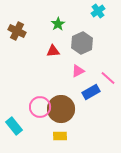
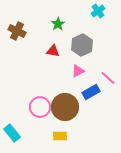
gray hexagon: moved 2 px down
red triangle: rotated 16 degrees clockwise
brown circle: moved 4 px right, 2 px up
cyan rectangle: moved 2 px left, 7 px down
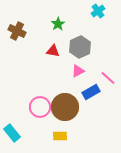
gray hexagon: moved 2 px left, 2 px down
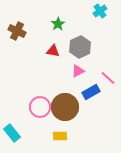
cyan cross: moved 2 px right
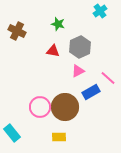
green star: rotated 24 degrees counterclockwise
yellow rectangle: moved 1 px left, 1 px down
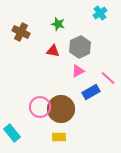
cyan cross: moved 2 px down
brown cross: moved 4 px right, 1 px down
brown circle: moved 4 px left, 2 px down
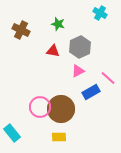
cyan cross: rotated 24 degrees counterclockwise
brown cross: moved 2 px up
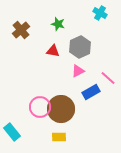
brown cross: rotated 24 degrees clockwise
cyan rectangle: moved 1 px up
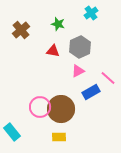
cyan cross: moved 9 px left; rotated 24 degrees clockwise
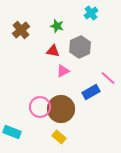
green star: moved 1 px left, 2 px down
pink triangle: moved 15 px left
cyan rectangle: rotated 30 degrees counterclockwise
yellow rectangle: rotated 40 degrees clockwise
